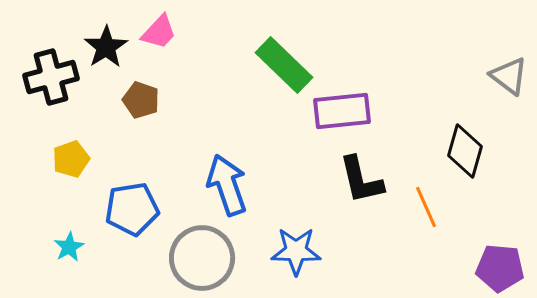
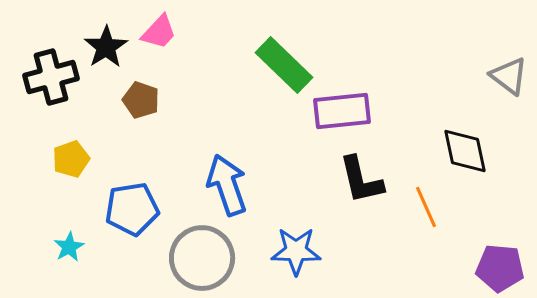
black diamond: rotated 28 degrees counterclockwise
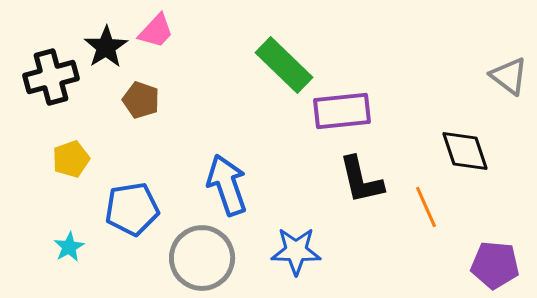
pink trapezoid: moved 3 px left, 1 px up
black diamond: rotated 6 degrees counterclockwise
purple pentagon: moved 5 px left, 3 px up
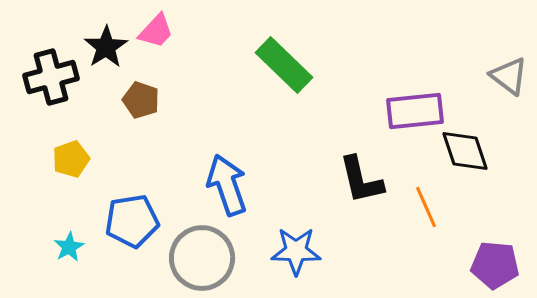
purple rectangle: moved 73 px right
blue pentagon: moved 12 px down
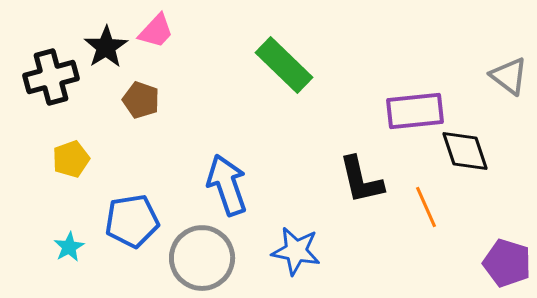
blue star: rotated 9 degrees clockwise
purple pentagon: moved 12 px right, 2 px up; rotated 12 degrees clockwise
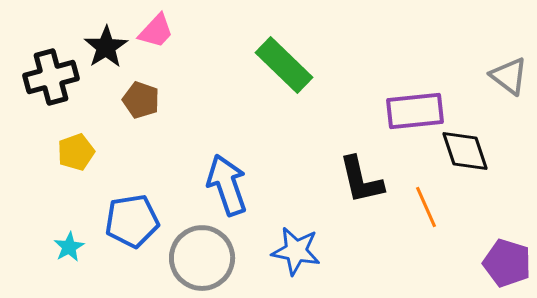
yellow pentagon: moved 5 px right, 7 px up
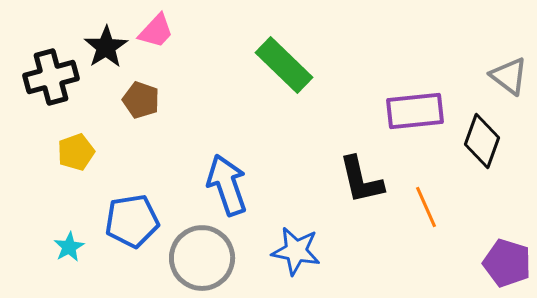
black diamond: moved 17 px right, 10 px up; rotated 38 degrees clockwise
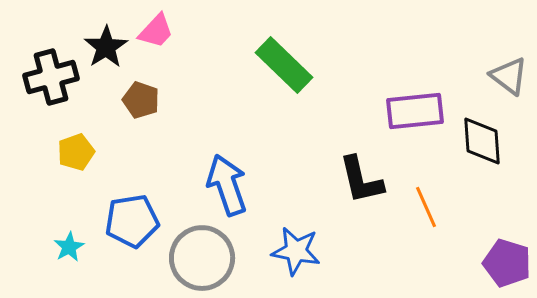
black diamond: rotated 24 degrees counterclockwise
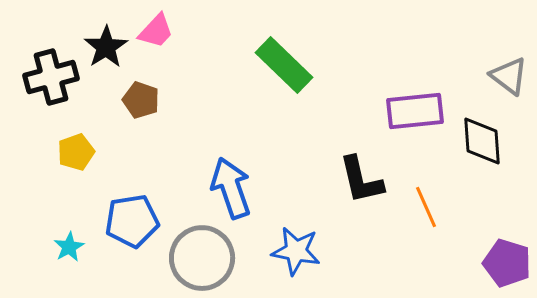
blue arrow: moved 4 px right, 3 px down
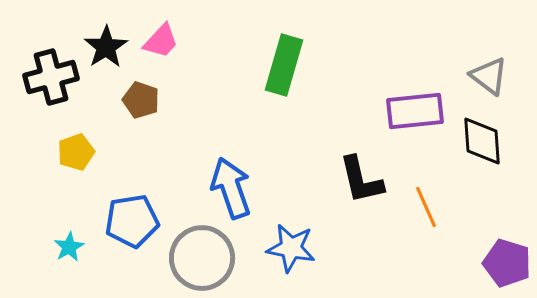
pink trapezoid: moved 5 px right, 10 px down
green rectangle: rotated 62 degrees clockwise
gray triangle: moved 20 px left
blue star: moved 5 px left, 3 px up
